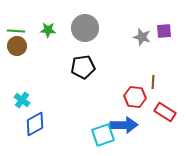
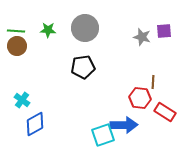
red hexagon: moved 5 px right, 1 px down
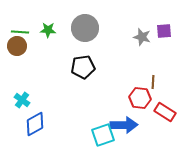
green line: moved 4 px right, 1 px down
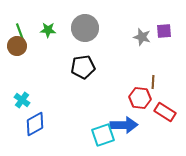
green line: rotated 66 degrees clockwise
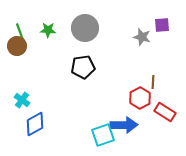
purple square: moved 2 px left, 6 px up
red hexagon: rotated 25 degrees clockwise
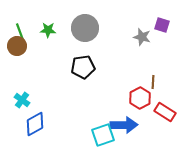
purple square: rotated 21 degrees clockwise
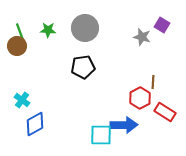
purple square: rotated 14 degrees clockwise
cyan square: moved 2 px left; rotated 20 degrees clockwise
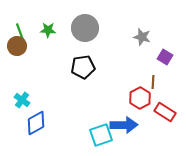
purple square: moved 3 px right, 32 px down
blue diamond: moved 1 px right, 1 px up
cyan square: rotated 20 degrees counterclockwise
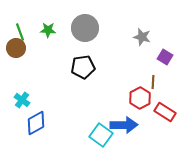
brown circle: moved 1 px left, 2 px down
cyan square: rotated 35 degrees counterclockwise
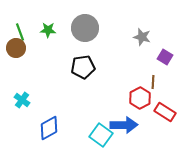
blue diamond: moved 13 px right, 5 px down
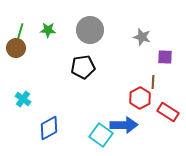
gray circle: moved 5 px right, 2 px down
green line: rotated 36 degrees clockwise
purple square: rotated 28 degrees counterclockwise
cyan cross: moved 1 px right, 1 px up
red rectangle: moved 3 px right
